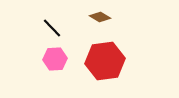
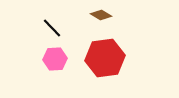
brown diamond: moved 1 px right, 2 px up
red hexagon: moved 3 px up
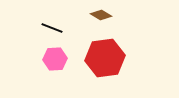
black line: rotated 25 degrees counterclockwise
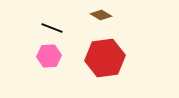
pink hexagon: moved 6 px left, 3 px up
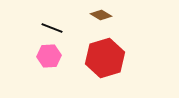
red hexagon: rotated 9 degrees counterclockwise
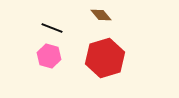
brown diamond: rotated 20 degrees clockwise
pink hexagon: rotated 20 degrees clockwise
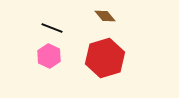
brown diamond: moved 4 px right, 1 px down
pink hexagon: rotated 10 degrees clockwise
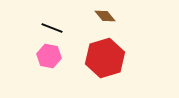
pink hexagon: rotated 15 degrees counterclockwise
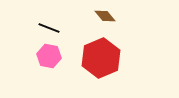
black line: moved 3 px left
red hexagon: moved 4 px left; rotated 6 degrees counterclockwise
